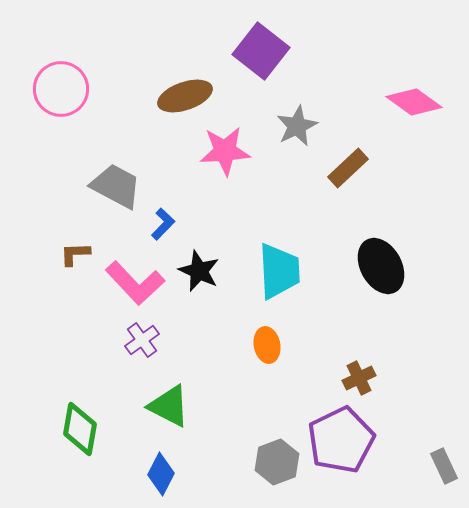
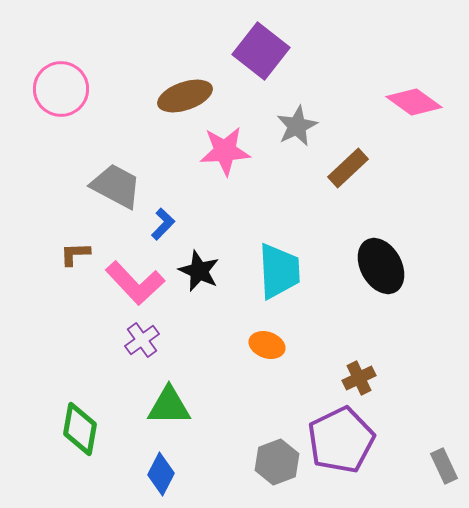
orange ellipse: rotated 60 degrees counterclockwise
green triangle: rotated 27 degrees counterclockwise
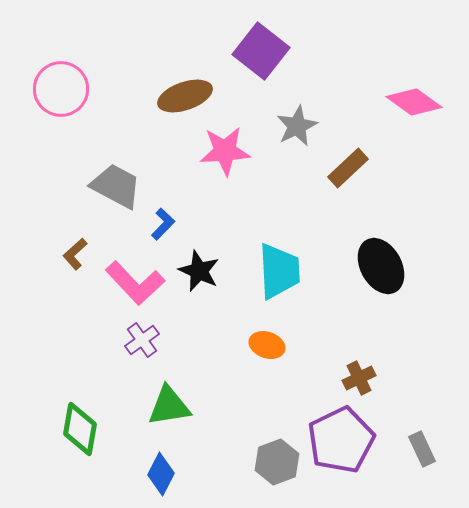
brown L-shape: rotated 40 degrees counterclockwise
green triangle: rotated 9 degrees counterclockwise
gray rectangle: moved 22 px left, 17 px up
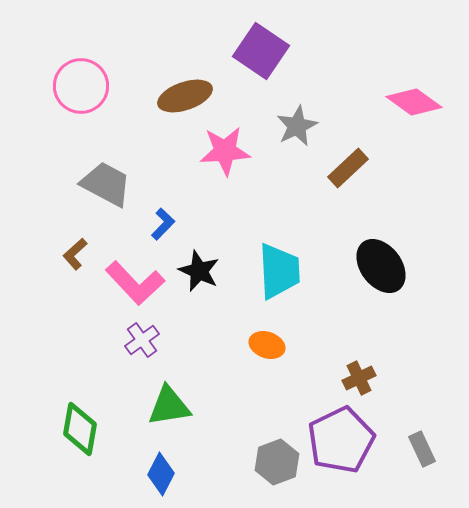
purple square: rotated 4 degrees counterclockwise
pink circle: moved 20 px right, 3 px up
gray trapezoid: moved 10 px left, 2 px up
black ellipse: rotated 8 degrees counterclockwise
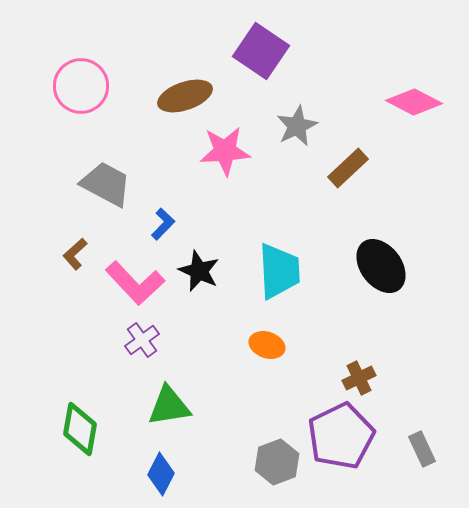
pink diamond: rotated 8 degrees counterclockwise
purple pentagon: moved 4 px up
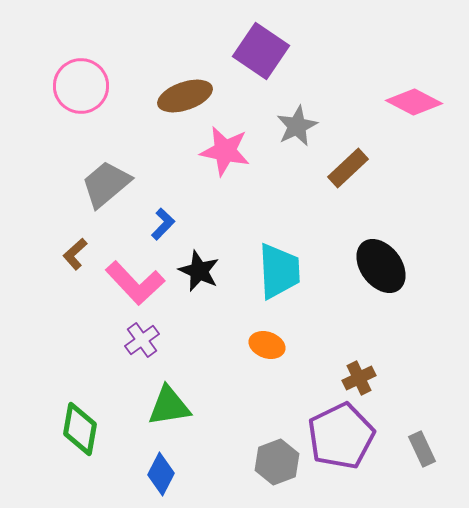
pink star: rotated 15 degrees clockwise
gray trapezoid: rotated 68 degrees counterclockwise
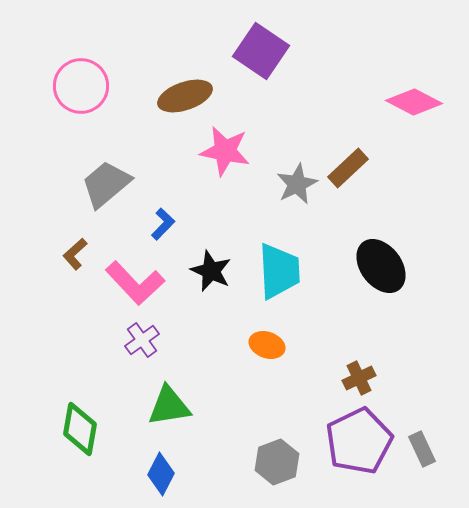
gray star: moved 58 px down
black star: moved 12 px right
purple pentagon: moved 18 px right, 5 px down
